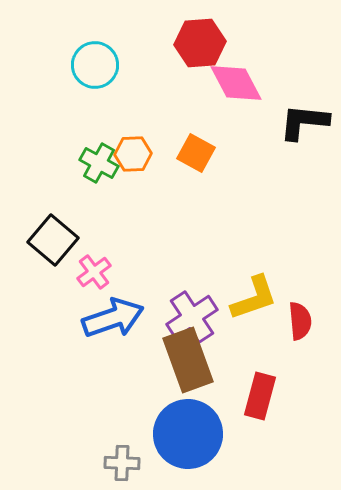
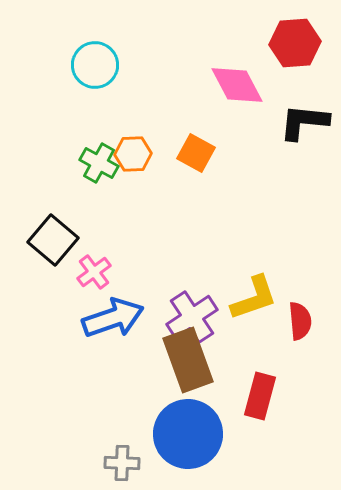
red hexagon: moved 95 px right
pink diamond: moved 1 px right, 2 px down
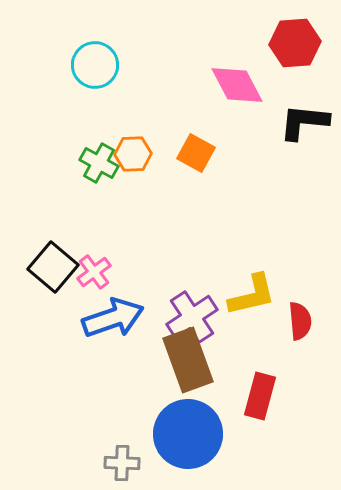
black square: moved 27 px down
yellow L-shape: moved 2 px left, 3 px up; rotated 6 degrees clockwise
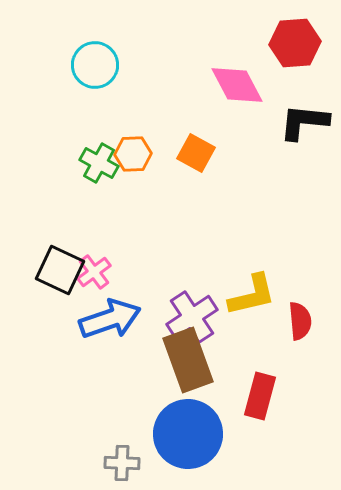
black square: moved 7 px right, 3 px down; rotated 15 degrees counterclockwise
blue arrow: moved 3 px left, 1 px down
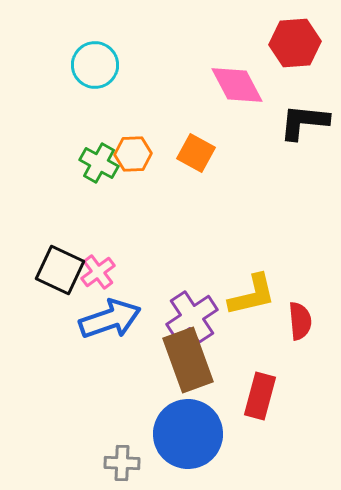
pink cross: moved 4 px right
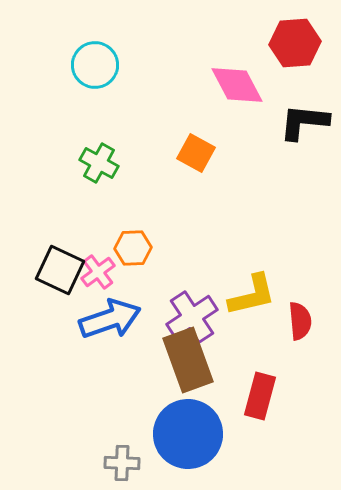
orange hexagon: moved 94 px down
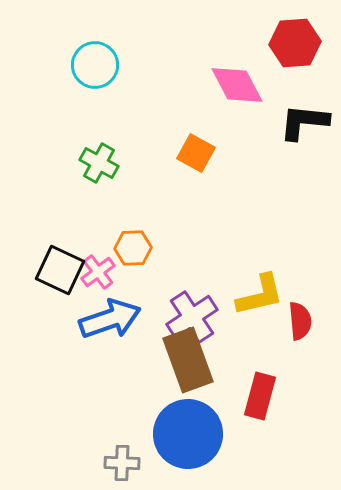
yellow L-shape: moved 8 px right
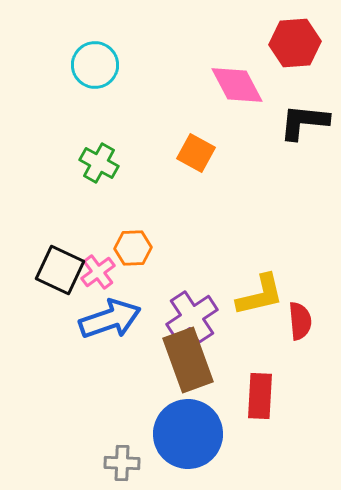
red rectangle: rotated 12 degrees counterclockwise
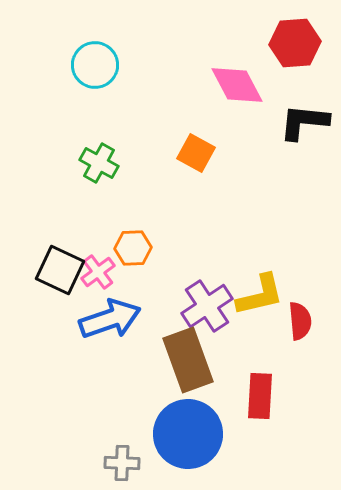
purple cross: moved 15 px right, 11 px up
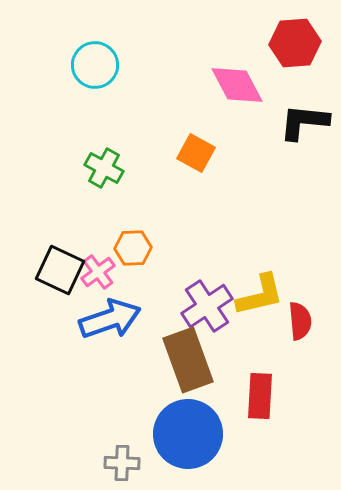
green cross: moved 5 px right, 5 px down
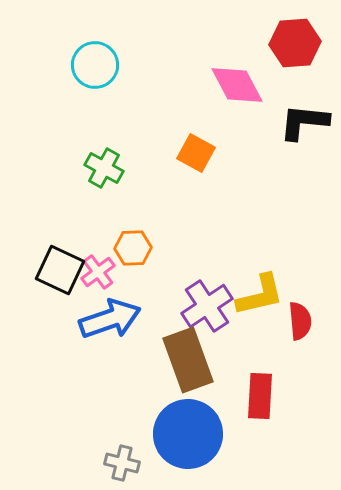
gray cross: rotated 12 degrees clockwise
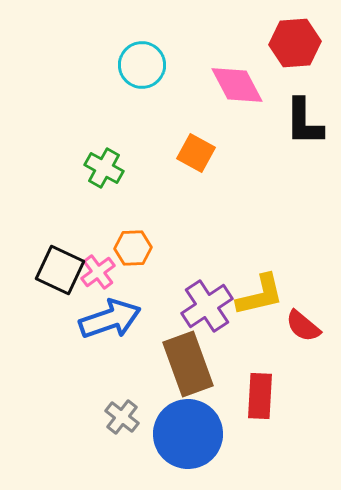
cyan circle: moved 47 px right
black L-shape: rotated 96 degrees counterclockwise
red semicircle: moved 3 px right, 5 px down; rotated 135 degrees clockwise
brown rectangle: moved 4 px down
gray cross: moved 46 px up; rotated 24 degrees clockwise
